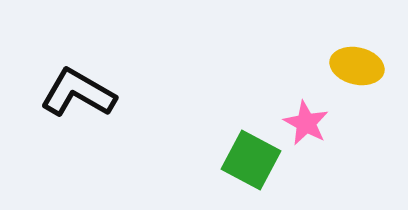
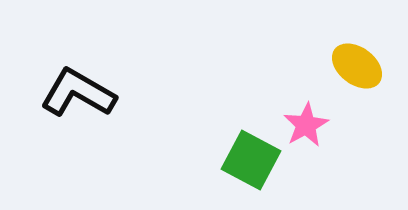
yellow ellipse: rotated 24 degrees clockwise
pink star: moved 2 px down; rotated 15 degrees clockwise
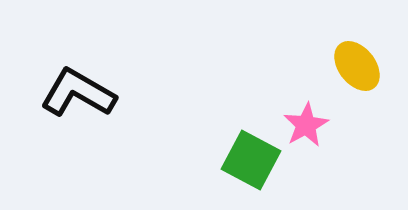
yellow ellipse: rotated 15 degrees clockwise
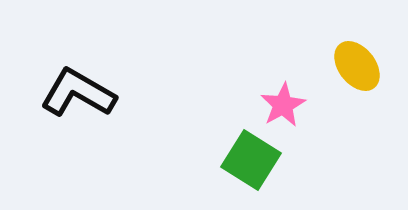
pink star: moved 23 px left, 20 px up
green square: rotated 4 degrees clockwise
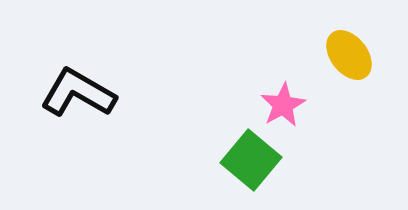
yellow ellipse: moved 8 px left, 11 px up
green square: rotated 8 degrees clockwise
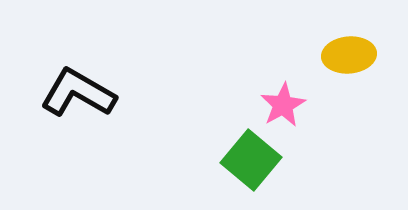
yellow ellipse: rotated 57 degrees counterclockwise
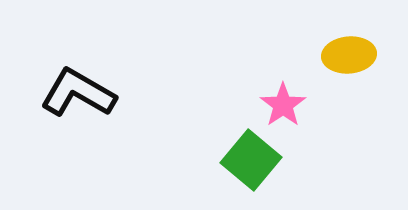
pink star: rotated 6 degrees counterclockwise
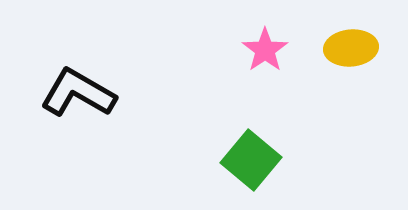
yellow ellipse: moved 2 px right, 7 px up
pink star: moved 18 px left, 55 px up
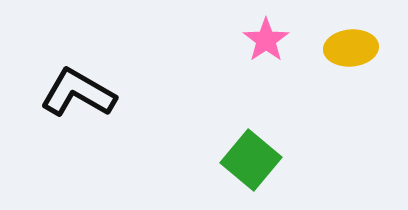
pink star: moved 1 px right, 10 px up
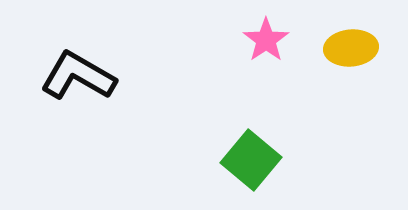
black L-shape: moved 17 px up
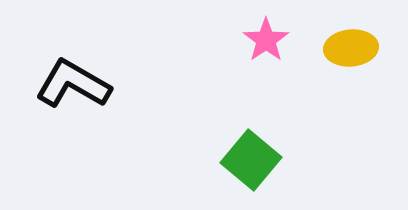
black L-shape: moved 5 px left, 8 px down
